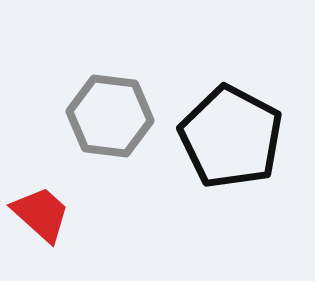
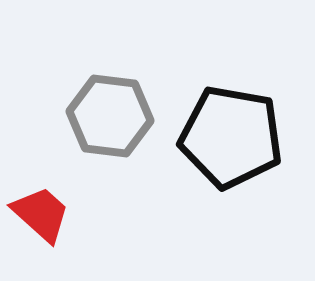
black pentagon: rotated 18 degrees counterclockwise
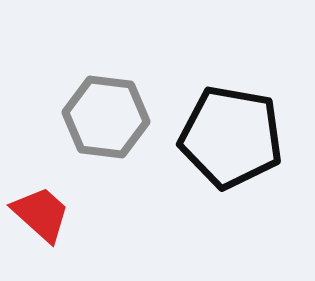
gray hexagon: moved 4 px left, 1 px down
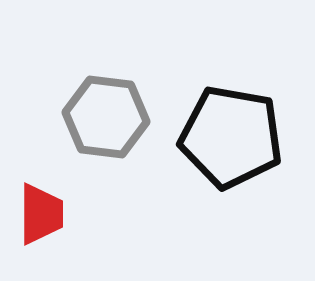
red trapezoid: rotated 48 degrees clockwise
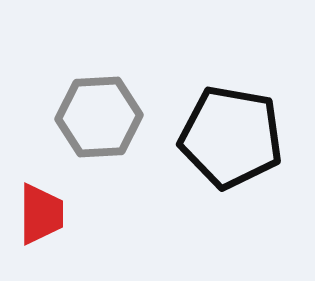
gray hexagon: moved 7 px left; rotated 10 degrees counterclockwise
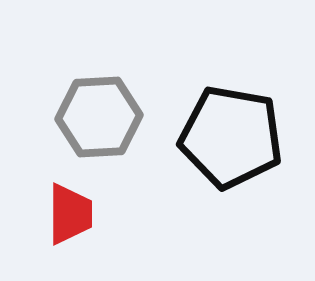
red trapezoid: moved 29 px right
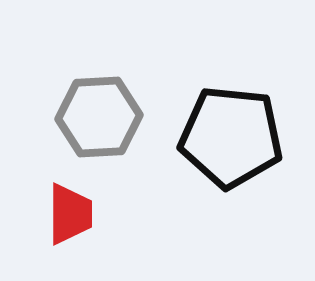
black pentagon: rotated 4 degrees counterclockwise
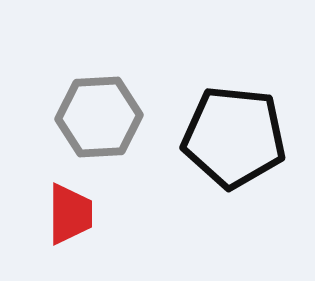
black pentagon: moved 3 px right
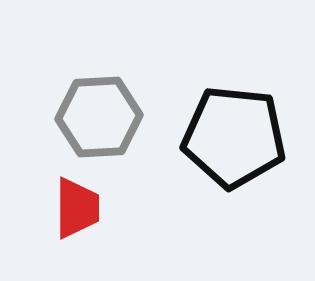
red trapezoid: moved 7 px right, 6 px up
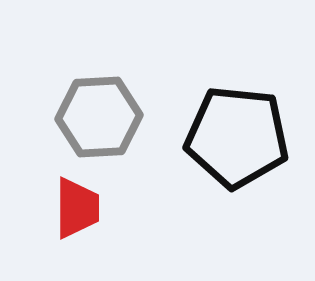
black pentagon: moved 3 px right
